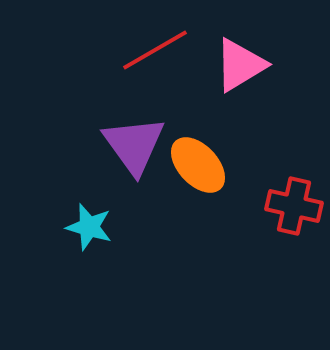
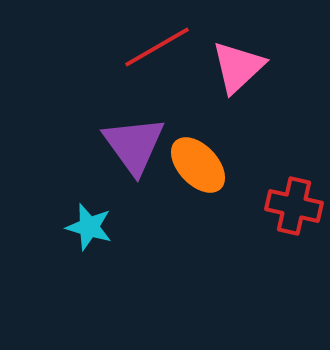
red line: moved 2 px right, 3 px up
pink triangle: moved 2 px left, 2 px down; rotated 12 degrees counterclockwise
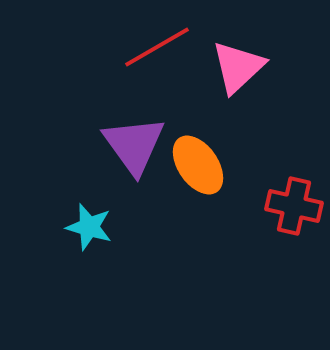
orange ellipse: rotated 8 degrees clockwise
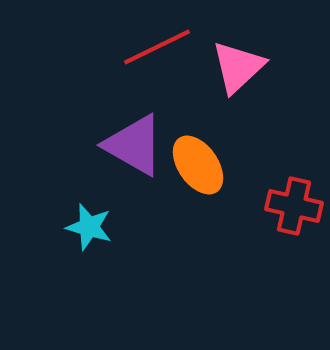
red line: rotated 4 degrees clockwise
purple triangle: rotated 24 degrees counterclockwise
